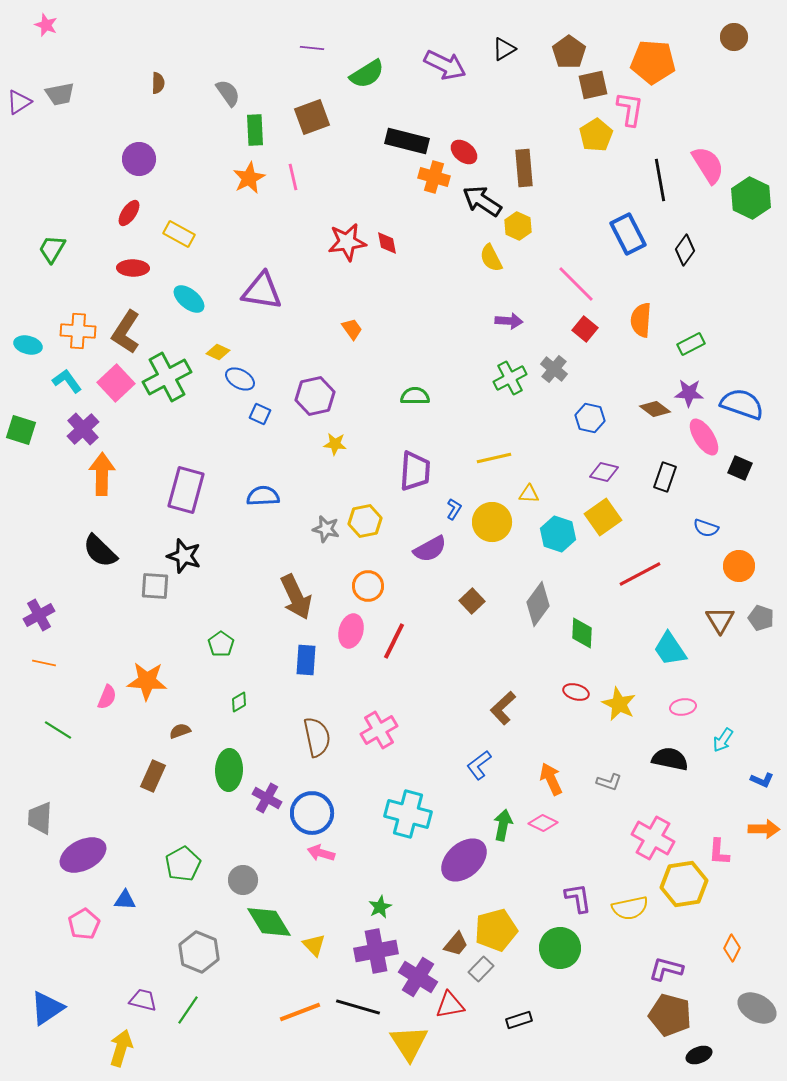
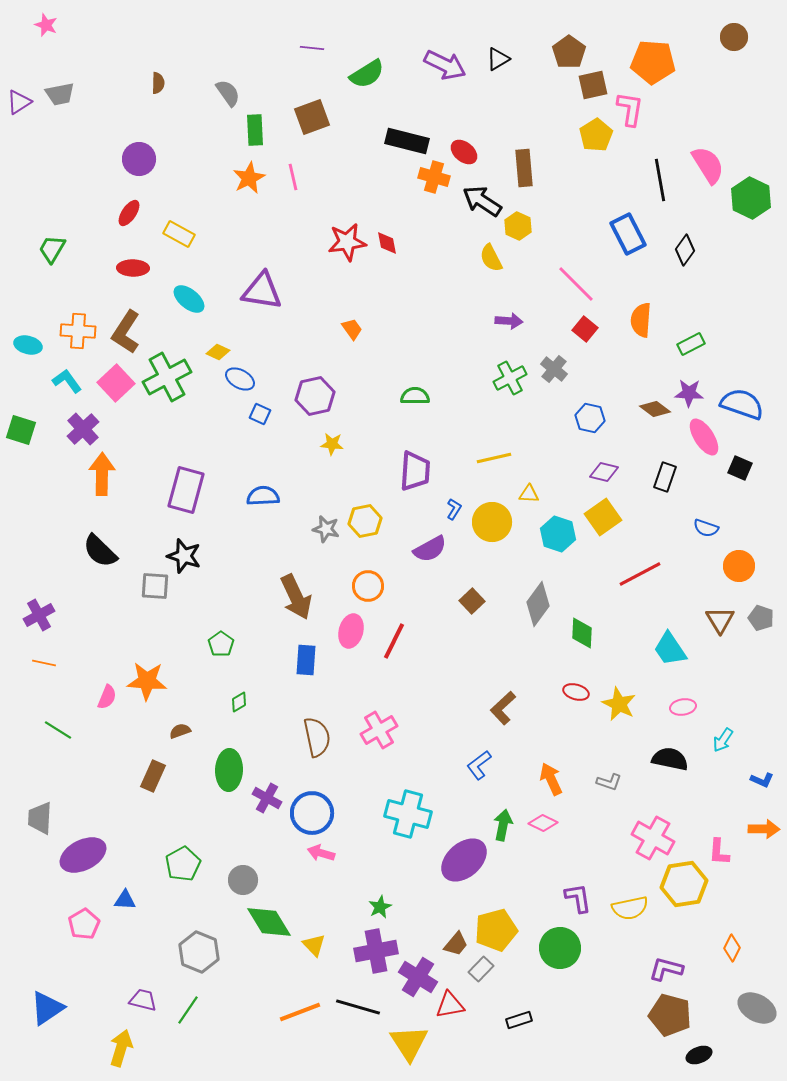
black triangle at (504, 49): moved 6 px left, 10 px down
yellow star at (335, 444): moved 3 px left
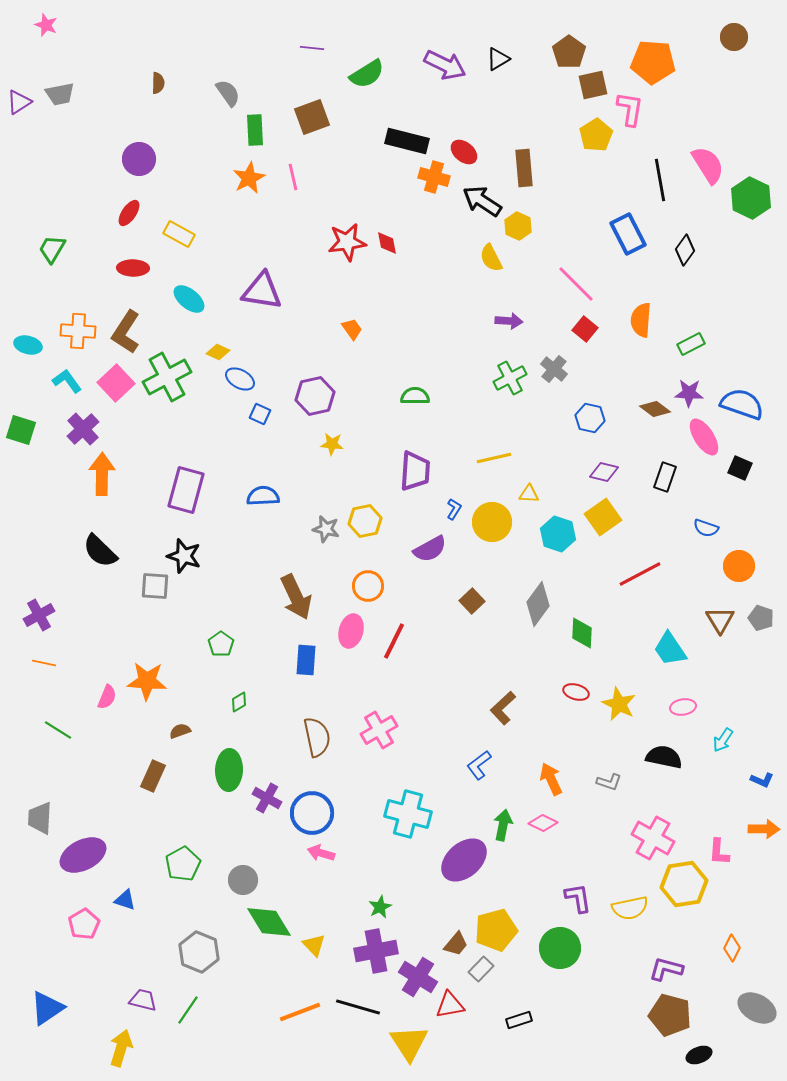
black semicircle at (670, 759): moved 6 px left, 2 px up
blue triangle at (125, 900): rotated 15 degrees clockwise
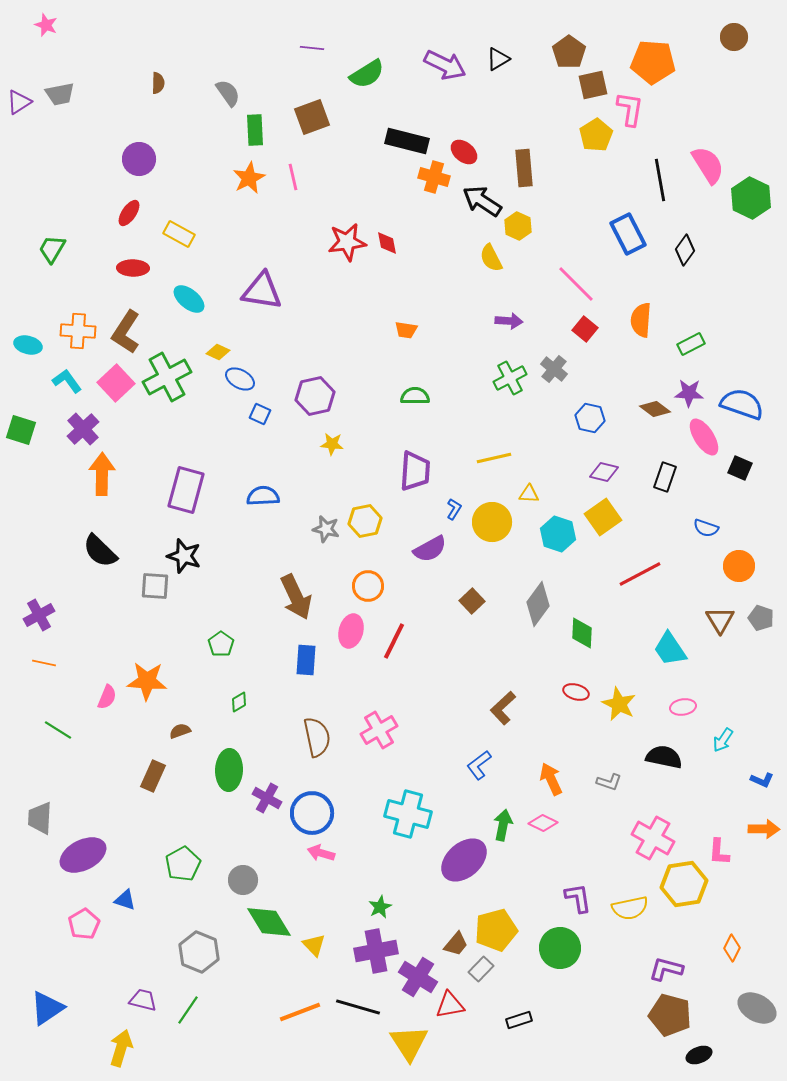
orange trapezoid at (352, 329): moved 54 px right, 1 px down; rotated 135 degrees clockwise
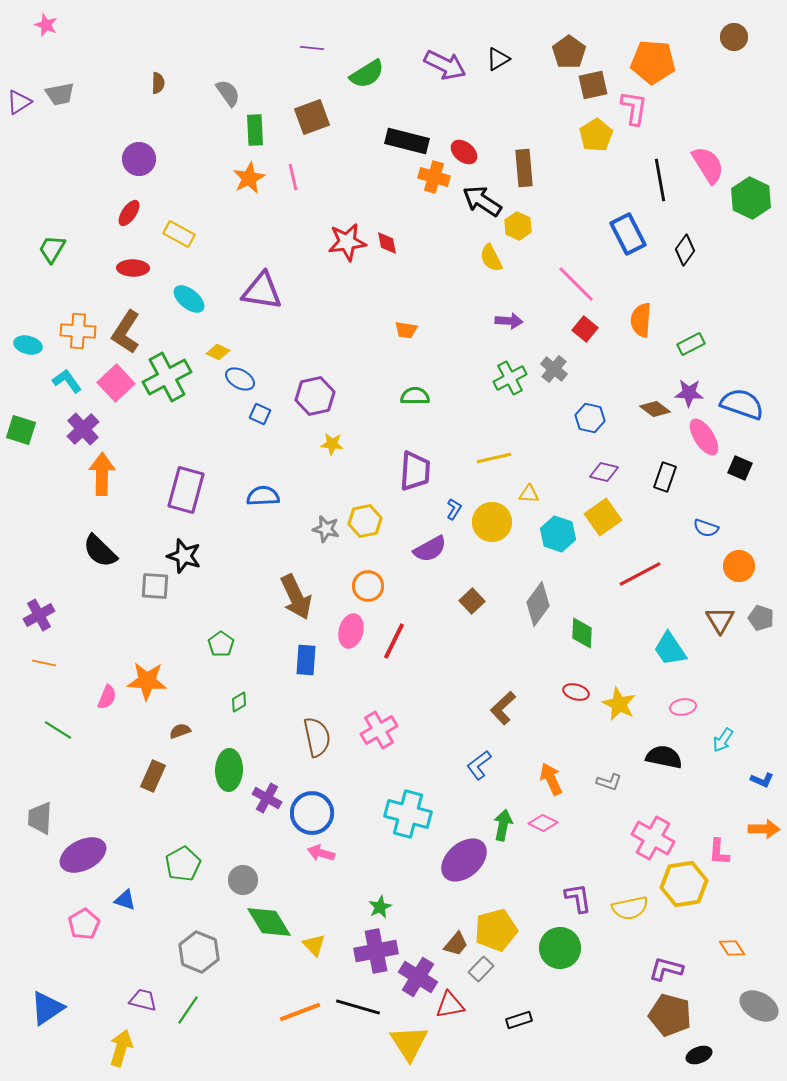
pink L-shape at (630, 109): moved 4 px right, 1 px up
orange diamond at (732, 948): rotated 60 degrees counterclockwise
gray ellipse at (757, 1008): moved 2 px right, 2 px up
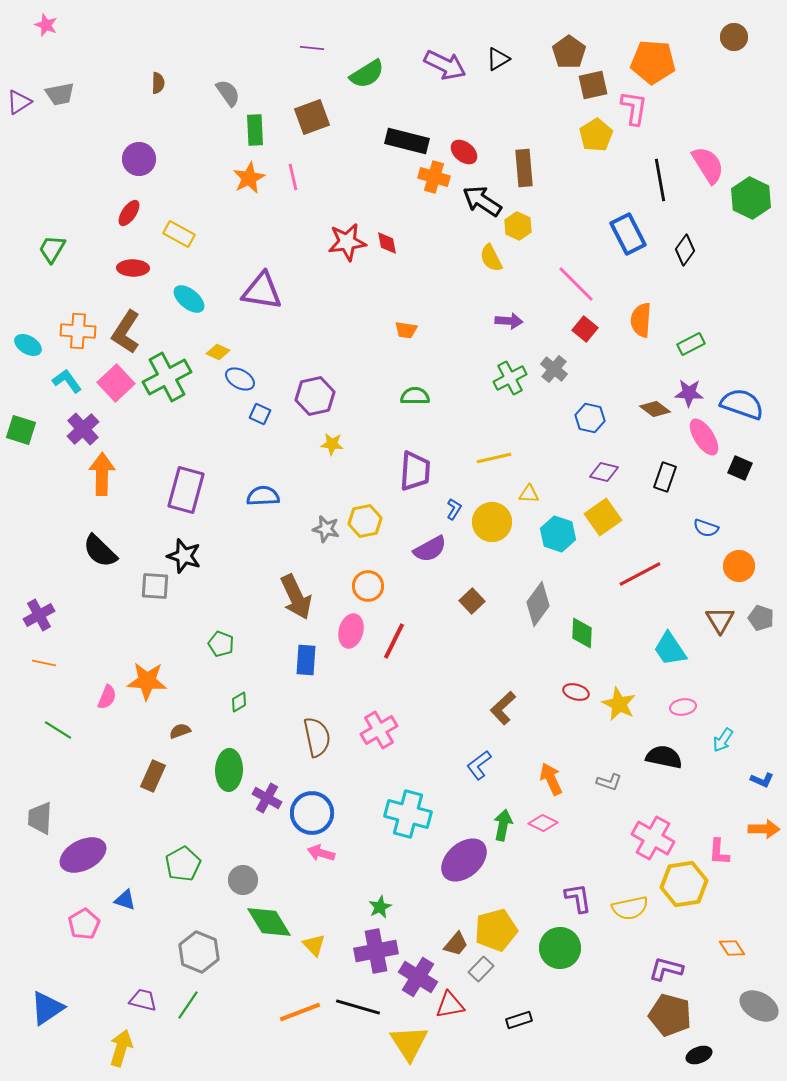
cyan ellipse at (28, 345): rotated 16 degrees clockwise
green pentagon at (221, 644): rotated 15 degrees counterclockwise
green line at (188, 1010): moved 5 px up
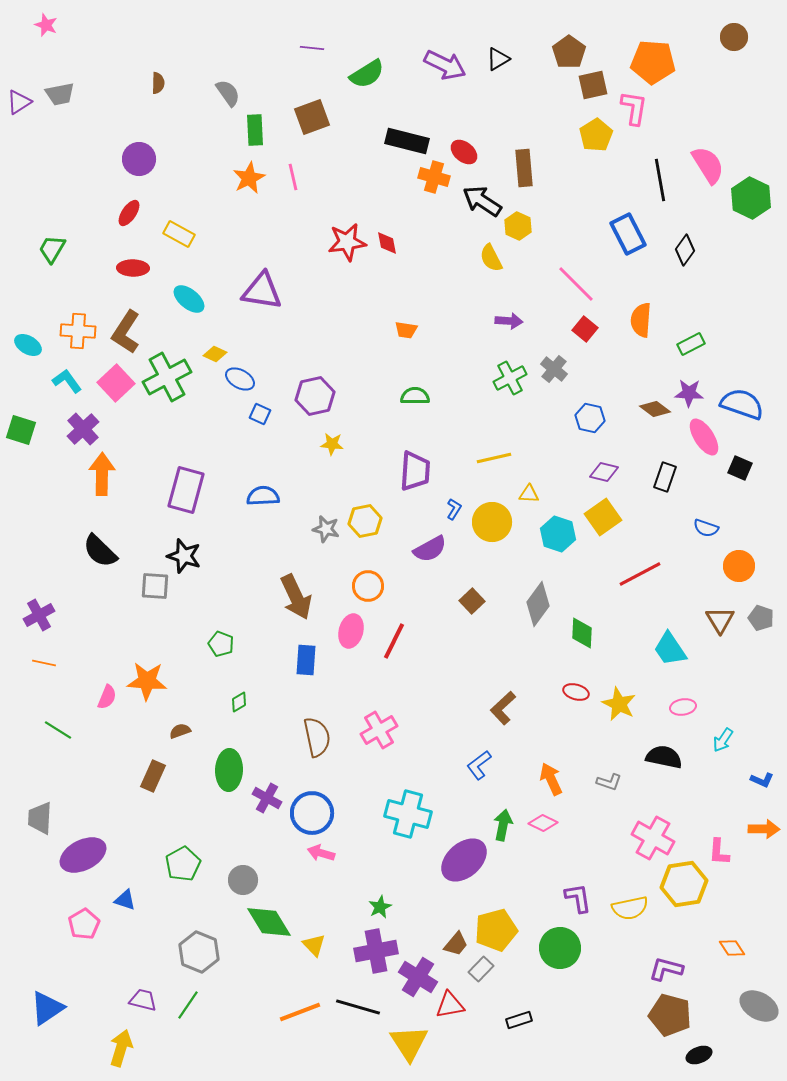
yellow diamond at (218, 352): moved 3 px left, 2 px down
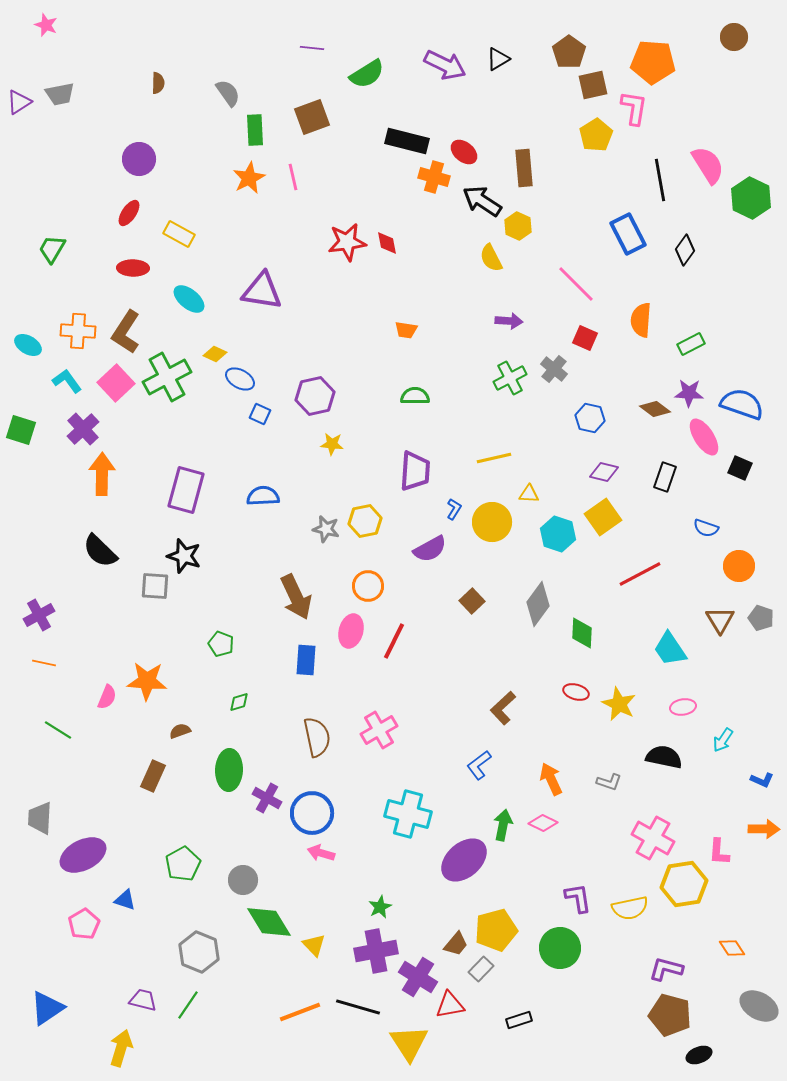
red square at (585, 329): moved 9 px down; rotated 15 degrees counterclockwise
green diamond at (239, 702): rotated 15 degrees clockwise
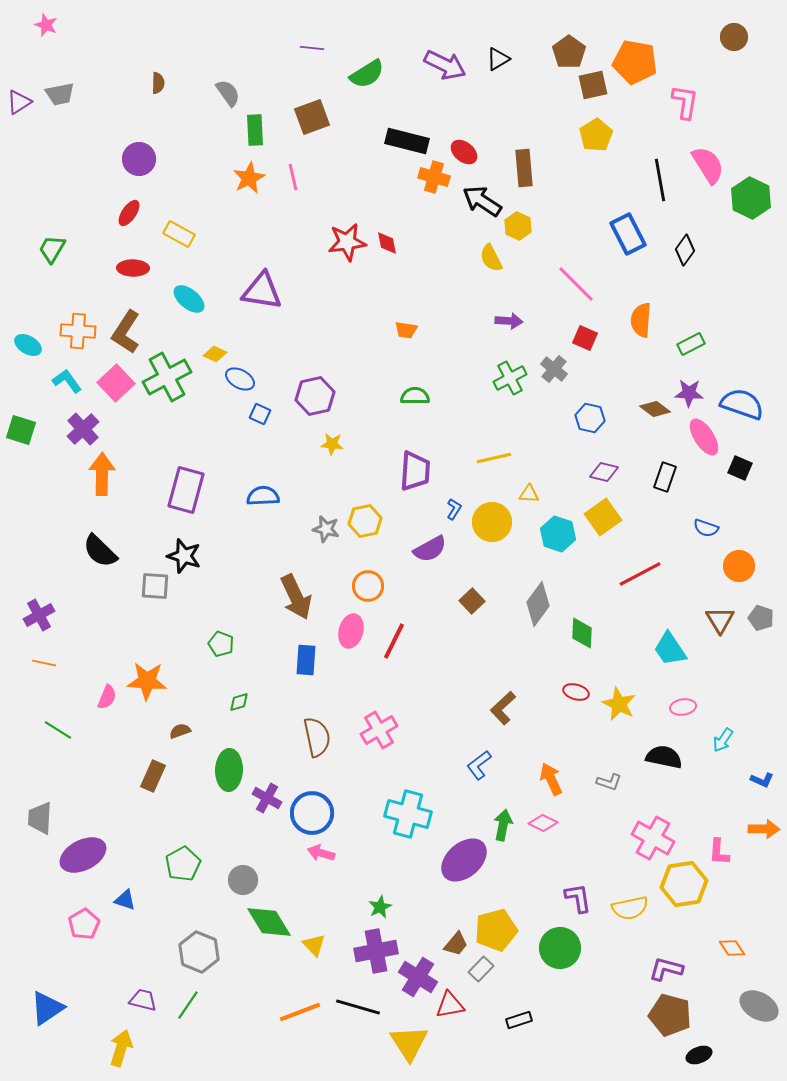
orange pentagon at (653, 62): moved 18 px left; rotated 6 degrees clockwise
pink L-shape at (634, 108): moved 51 px right, 6 px up
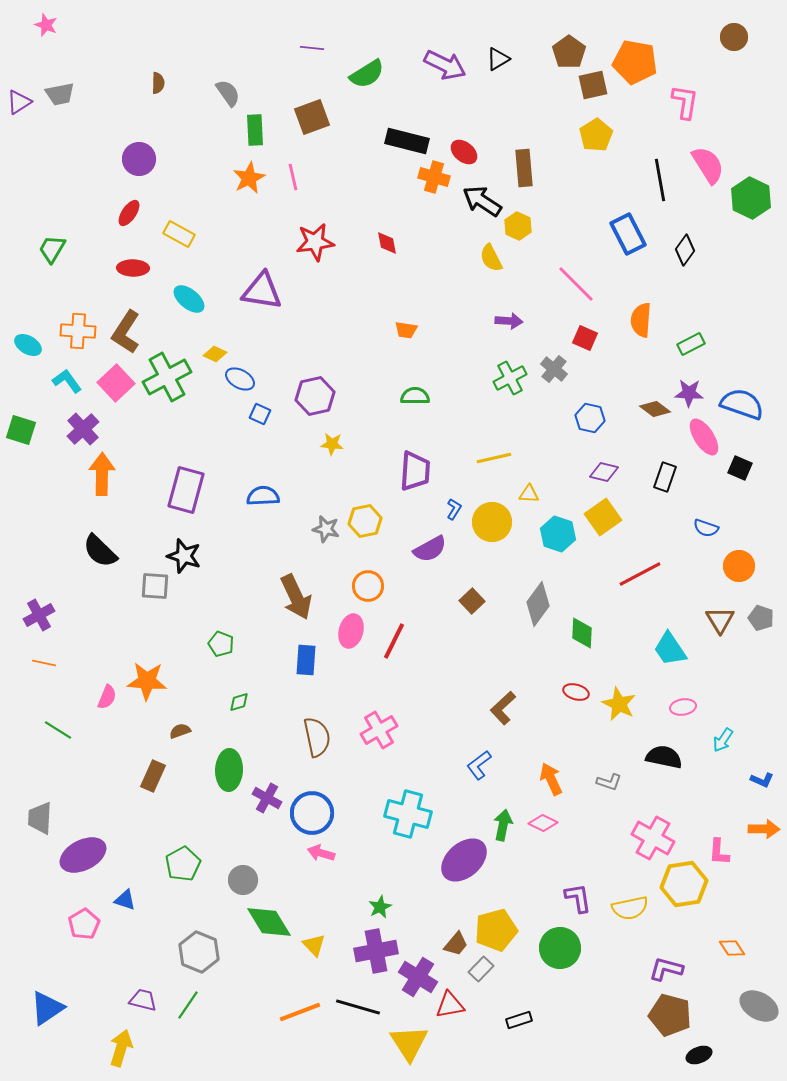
red star at (347, 242): moved 32 px left
